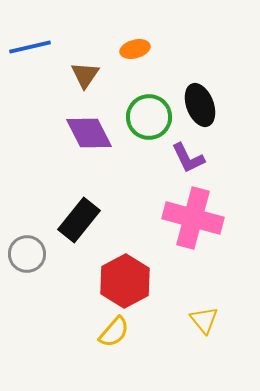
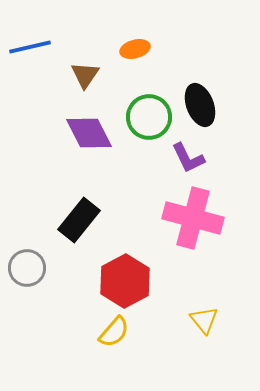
gray circle: moved 14 px down
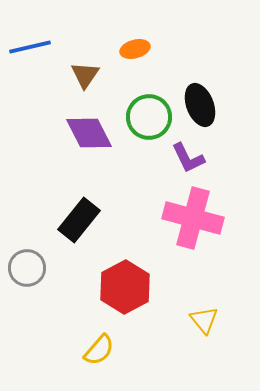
red hexagon: moved 6 px down
yellow semicircle: moved 15 px left, 18 px down
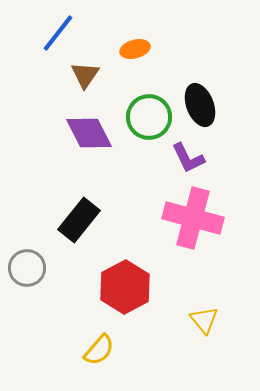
blue line: moved 28 px right, 14 px up; rotated 39 degrees counterclockwise
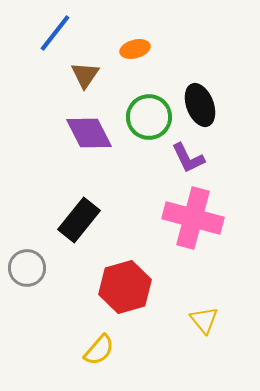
blue line: moved 3 px left
red hexagon: rotated 12 degrees clockwise
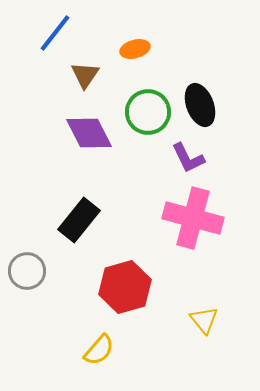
green circle: moved 1 px left, 5 px up
gray circle: moved 3 px down
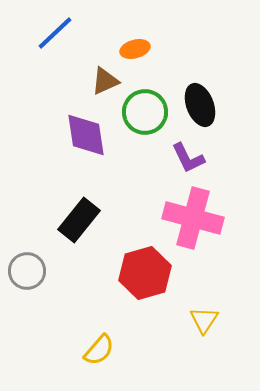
blue line: rotated 9 degrees clockwise
brown triangle: moved 20 px right, 6 px down; rotated 32 degrees clockwise
green circle: moved 3 px left
purple diamond: moved 3 px left, 2 px down; rotated 18 degrees clockwise
red hexagon: moved 20 px right, 14 px up
yellow triangle: rotated 12 degrees clockwise
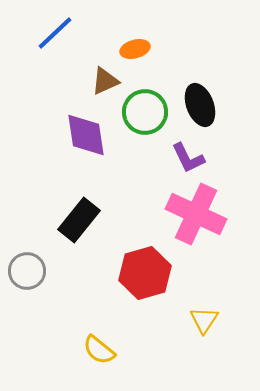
pink cross: moved 3 px right, 4 px up; rotated 10 degrees clockwise
yellow semicircle: rotated 88 degrees clockwise
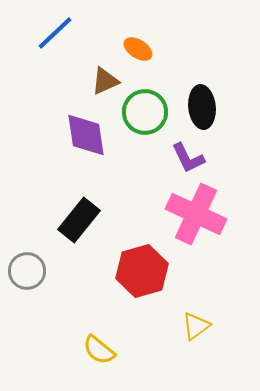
orange ellipse: moved 3 px right; rotated 48 degrees clockwise
black ellipse: moved 2 px right, 2 px down; rotated 15 degrees clockwise
red hexagon: moved 3 px left, 2 px up
yellow triangle: moved 8 px left, 6 px down; rotated 20 degrees clockwise
